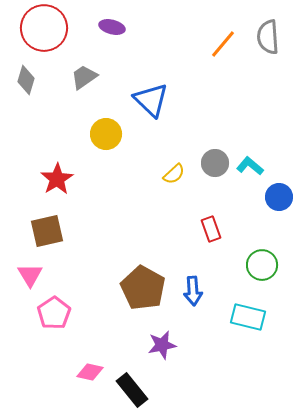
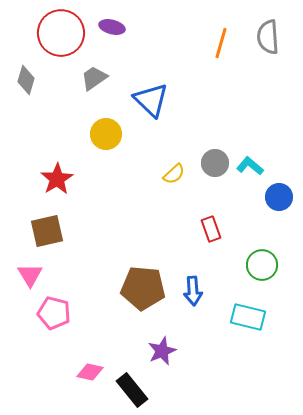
red circle: moved 17 px right, 5 px down
orange line: moved 2 px left, 1 px up; rotated 24 degrees counterclockwise
gray trapezoid: moved 10 px right, 1 px down
brown pentagon: rotated 24 degrees counterclockwise
pink pentagon: rotated 24 degrees counterclockwise
purple star: moved 6 px down; rotated 12 degrees counterclockwise
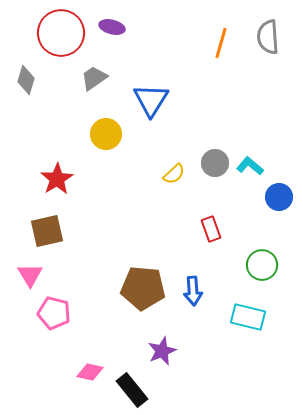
blue triangle: rotated 18 degrees clockwise
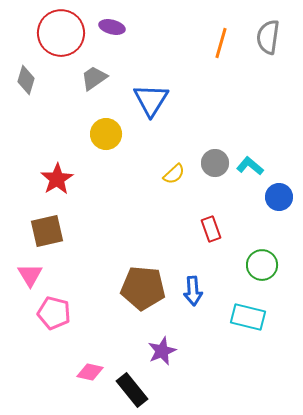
gray semicircle: rotated 12 degrees clockwise
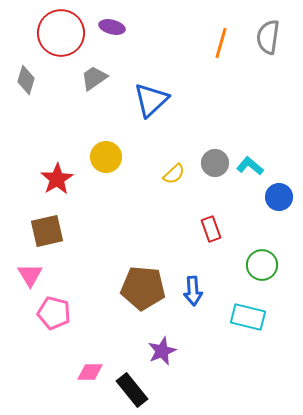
blue triangle: rotated 15 degrees clockwise
yellow circle: moved 23 px down
pink diamond: rotated 12 degrees counterclockwise
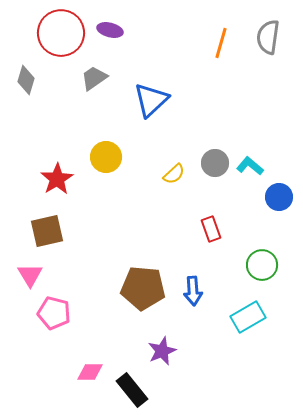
purple ellipse: moved 2 px left, 3 px down
cyan rectangle: rotated 44 degrees counterclockwise
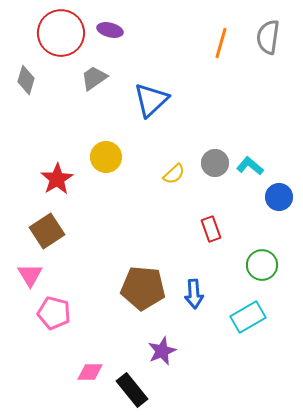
brown square: rotated 20 degrees counterclockwise
blue arrow: moved 1 px right, 3 px down
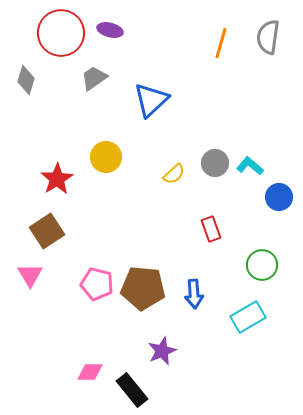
pink pentagon: moved 43 px right, 29 px up
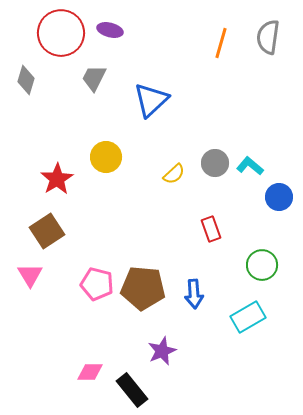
gray trapezoid: rotated 28 degrees counterclockwise
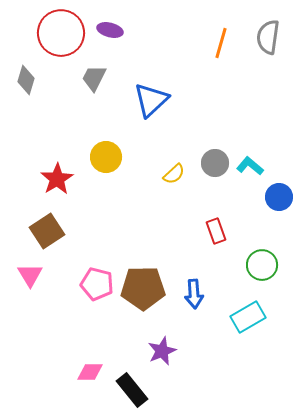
red rectangle: moved 5 px right, 2 px down
brown pentagon: rotated 6 degrees counterclockwise
